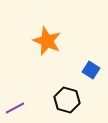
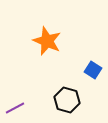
blue square: moved 2 px right
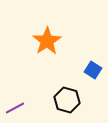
orange star: rotated 16 degrees clockwise
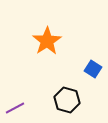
blue square: moved 1 px up
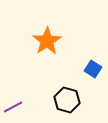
purple line: moved 2 px left, 1 px up
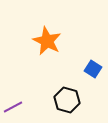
orange star: rotated 12 degrees counterclockwise
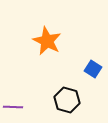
purple line: rotated 30 degrees clockwise
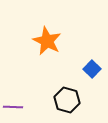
blue square: moved 1 px left; rotated 12 degrees clockwise
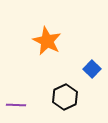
black hexagon: moved 2 px left, 3 px up; rotated 20 degrees clockwise
purple line: moved 3 px right, 2 px up
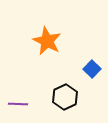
purple line: moved 2 px right, 1 px up
